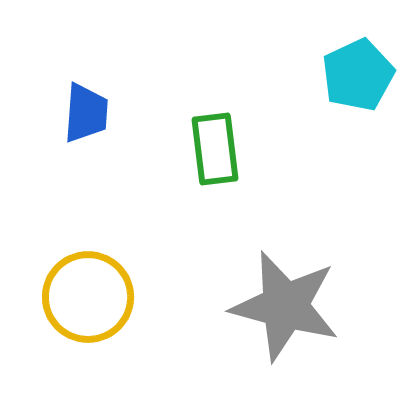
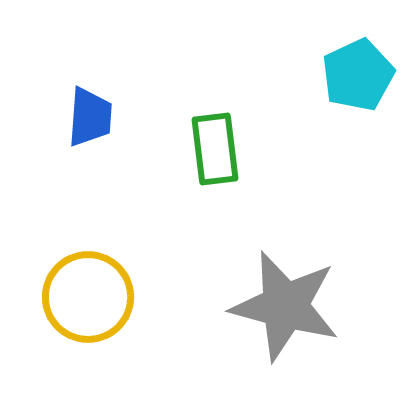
blue trapezoid: moved 4 px right, 4 px down
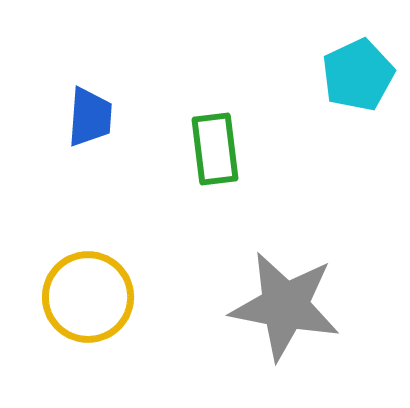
gray star: rotated 4 degrees counterclockwise
